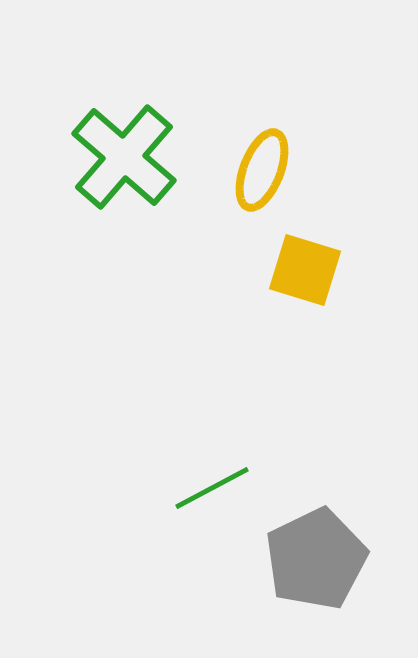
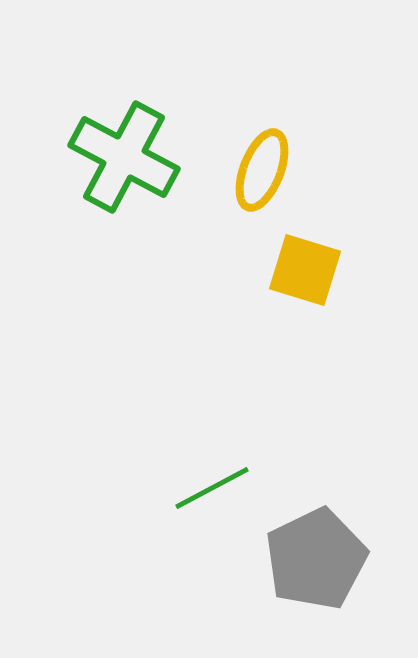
green cross: rotated 13 degrees counterclockwise
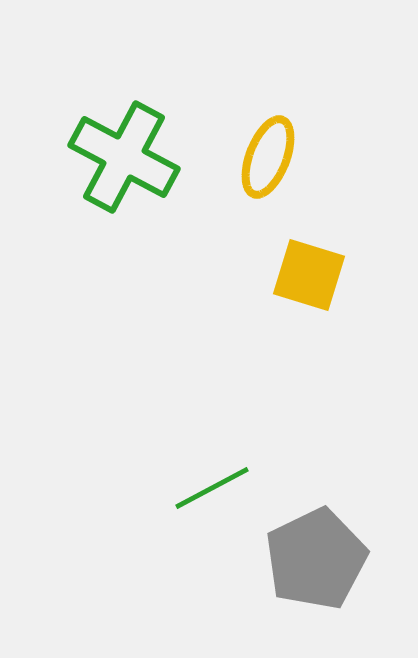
yellow ellipse: moved 6 px right, 13 px up
yellow square: moved 4 px right, 5 px down
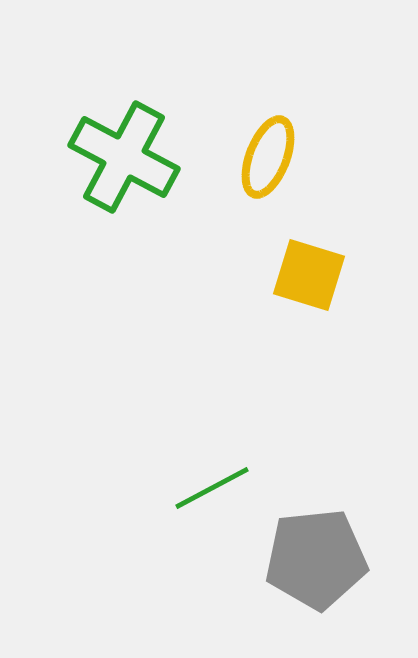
gray pentagon: rotated 20 degrees clockwise
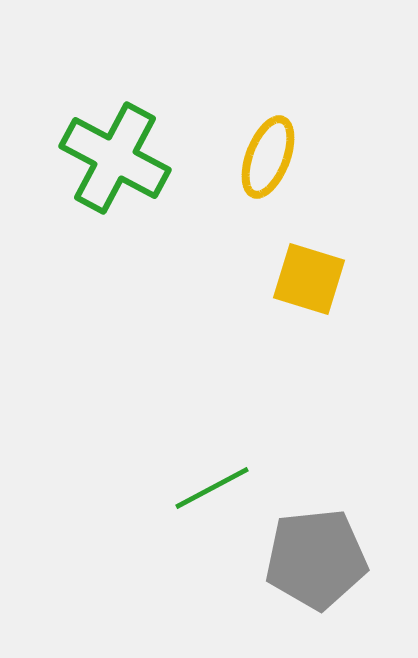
green cross: moved 9 px left, 1 px down
yellow square: moved 4 px down
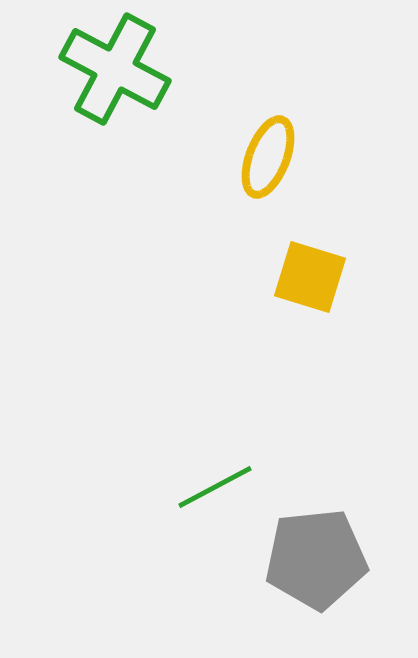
green cross: moved 89 px up
yellow square: moved 1 px right, 2 px up
green line: moved 3 px right, 1 px up
